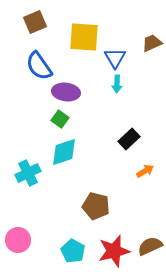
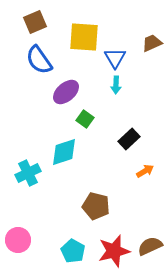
blue semicircle: moved 6 px up
cyan arrow: moved 1 px left, 1 px down
purple ellipse: rotated 48 degrees counterclockwise
green square: moved 25 px right
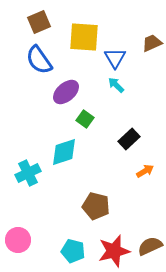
brown square: moved 4 px right
cyan arrow: rotated 132 degrees clockwise
cyan pentagon: rotated 15 degrees counterclockwise
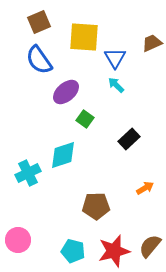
cyan diamond: moved 1 px left, 3 px down
orange arrow: moved 17 px down
brown pentagon: rotated 16 degrees counterclockwise
brown semicircle: rotated 25 degrees counterclockwise
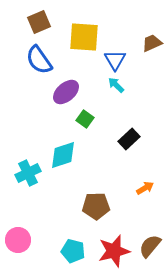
blue triangle: moved 2 px down
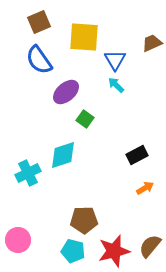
black rectangle: moved 8 px right, 16 px down; rotated 15 degrees clockwise
brown pentagon: moved 12 px left, 14 px down
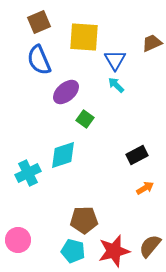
blue semicircle: rotated 12 degrees clockwise
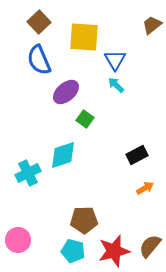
brown square: rotated 20 degrees counterclockwise
brown trapezoid: moved 18 px up; rotated 15 degrees counterclockwise
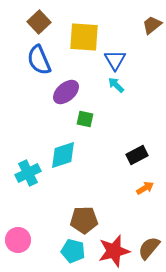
green square: rotated 24 degrees counterclockwise
brown semicircle: moved 1 px left, 2 px down
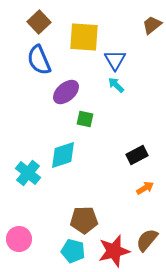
cyan cross: rotated 25 degrees counterclockwise
pink circle: moved 1 px right, 1 px up
brown semicircle: moved 2 px left, 8 px up
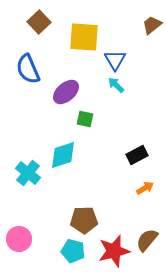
blue semicircle: moved 11 px left, 9 px down
